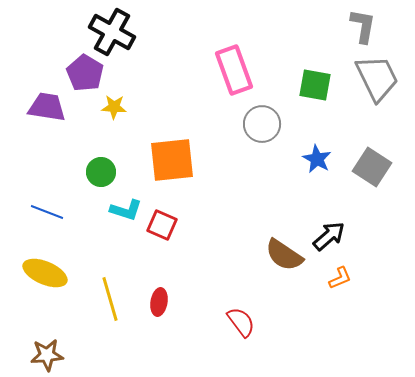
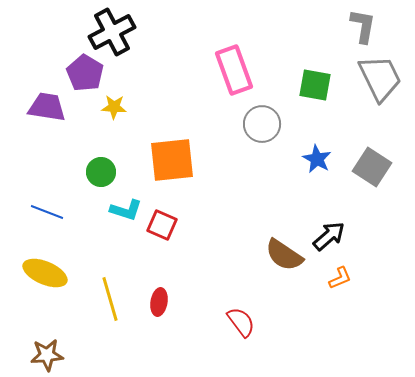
black cross: rotated 33 degrees clockwise
gray trapezoid: moved 3 px right
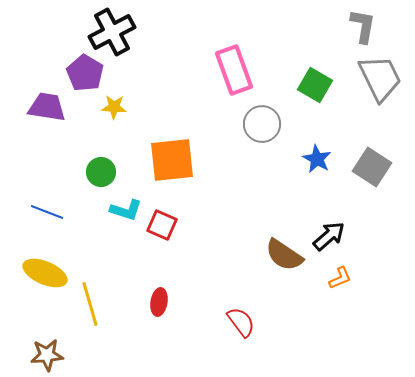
green square: rotated 20 degrees clockwise
yellow line: moved 20 px left, 5 px down
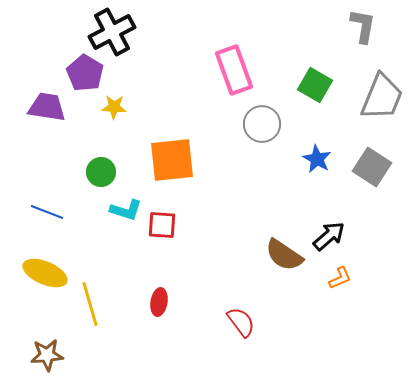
gray trapezoid: moved 2 px right, 19 px down; rotated 48 degrees clockwise
red square: rotated 20 degrees counterclockwise
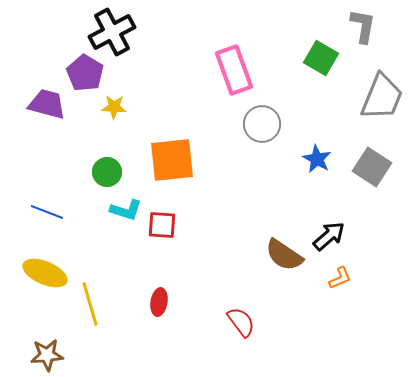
green square: moved 6 px right, 27 px up
purple trapezoid: moved 3 px up; rotated 6 degrees clockwise
green circle: moved 6 px right
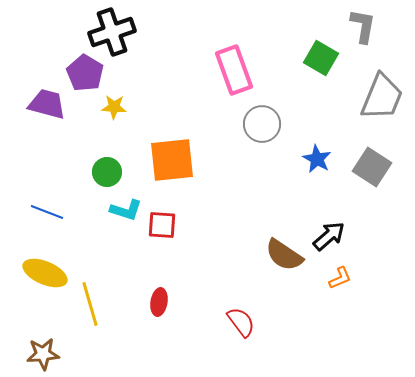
black cross: rotated 9 degrees clockwise
brown star: moved 4 px left, 1 px up
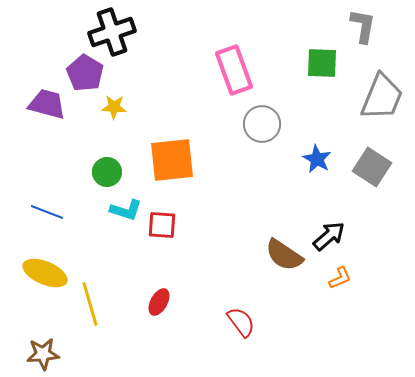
green square: moved 1 px right, 5 px down; rotated 28 degrees counterclockwise
red ellipse: rotated 20 degrees clockwise
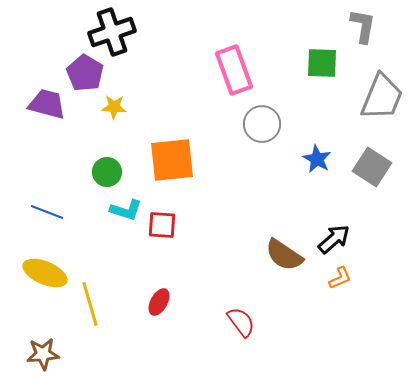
black arrow: moved 5 px right, 3 px down
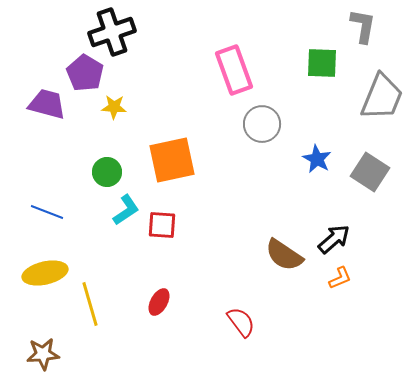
orange square: rotated 6 degrees counterclockwise
gray square: moved 2 px left, 5 px down
cyan L-shape: rotated 52 degrees counterclockwise
yellow ellipse: rotated 36 degrees counterclockwise
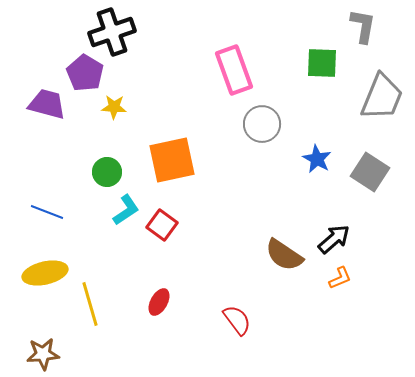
red square: rotated 32 degrees clockwise
red semicircle: moved 4 px left, 2 px up
